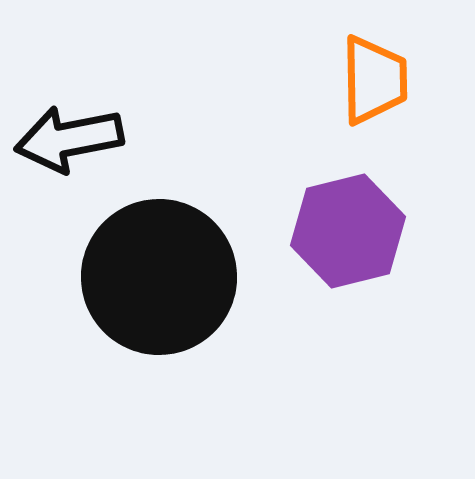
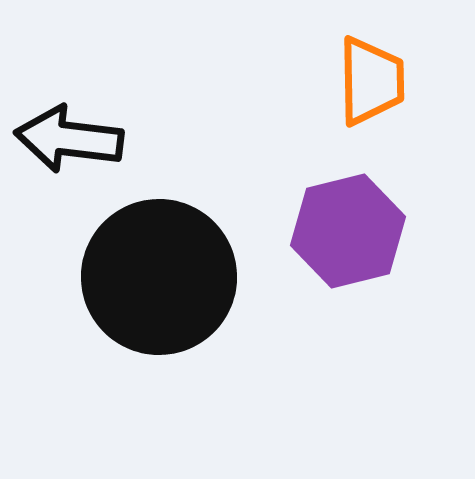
orange trapezoid: moved 3 px left, 1 px down
black arrow: rotated 18 degrees clockwise
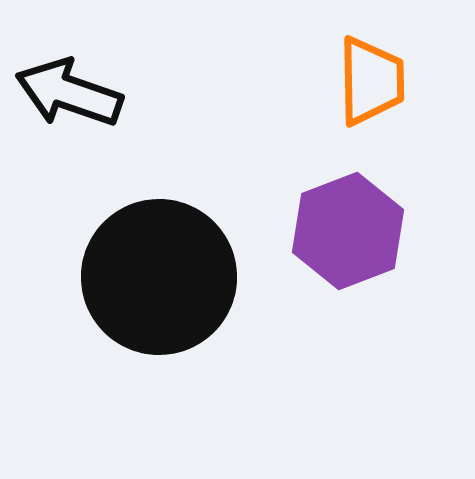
black arrow: moved 46 px up; rotated 12 degrees clockwise
purple hexagon: rotated 7 degrees counterclockwise
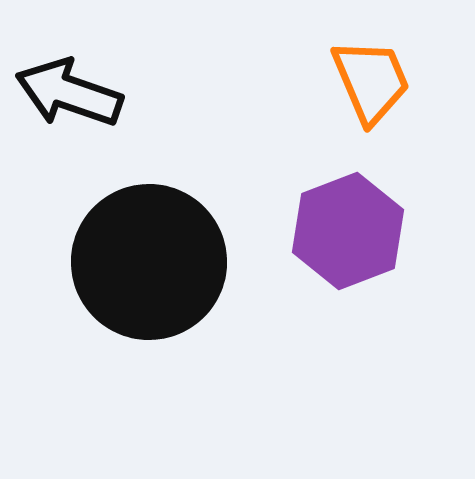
orange trapezoid: rotated 22 degrees counterclockwise
black circle: moved 10 px left, 15 px up
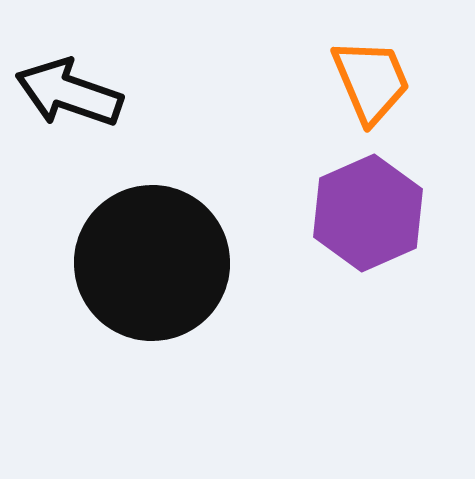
purple hexagon: moved 20 px right, 18 px up; rotated 3 degrees counterclockwise
black circle: moved 3 px right, 1 px down
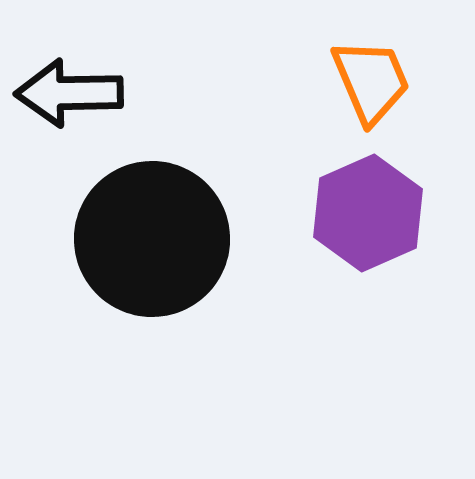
black arrow: rotated 20 degrees counterclockwise
black circle: moved 24 px up
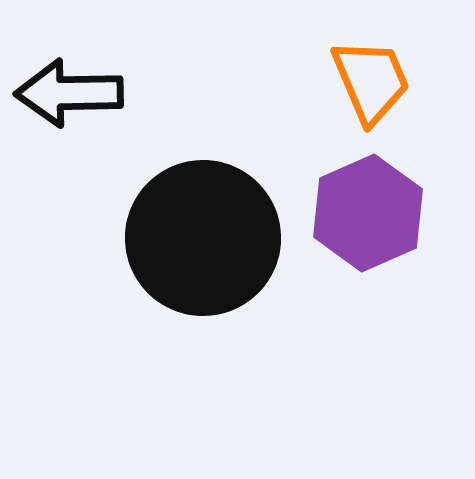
black circle: moved 51 px right, 1 px up
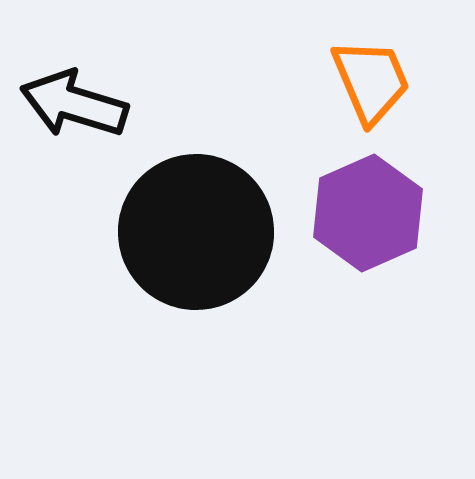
black arrow: moved 5 px right, 11 px down; rotated 18 degrees clockwise
black circle: moved 7 px left, 6 px up
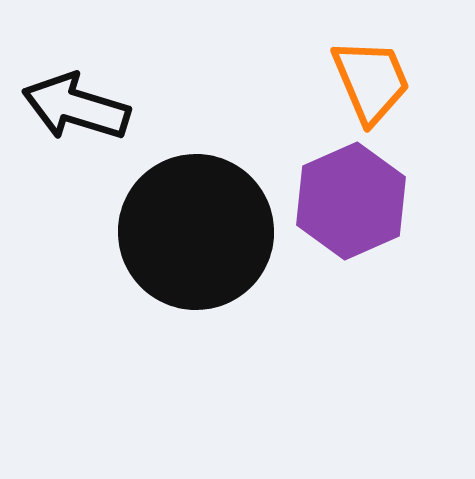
black arrow: moved 2 px right, 3 px down
purple hexagon: moved 17 px left, 12 px up
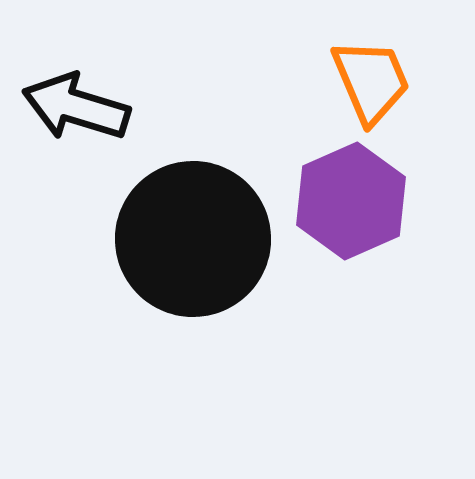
black circle: moved 3 px left, 7 px down
